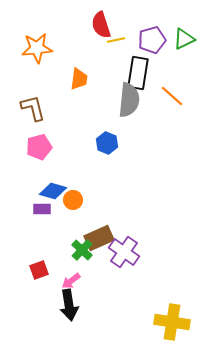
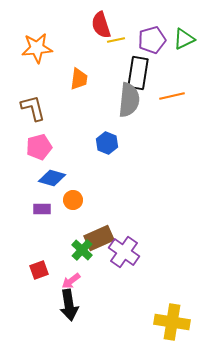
orange line: rotated 55 degrees counterclockwise
blue diamond: moved 1 px left, 13 px up
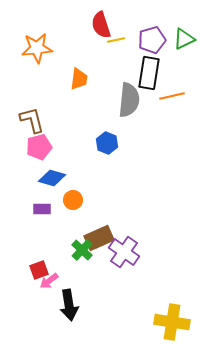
black rectangle: moved 11 px right
brown L-shape: moved 1 px left, 12 px down
pink arrow: moved 22 px left
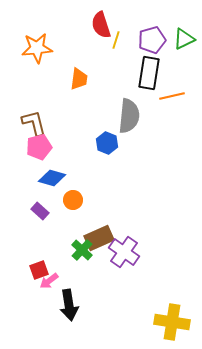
yellow line: rotated 60 degrees counterclockwise
gray semicircle: moved 16 px down
brown L-shape: moved 2 px right, 3 px down
purple rectangle: moved 2 px left, 2 px down; rotated 42 degrees clockwise
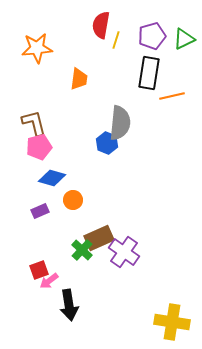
red semicircle: rotated 28 degrees clockwise
purple pentagon: moved 4 px up
gray semicircle: moved 9 px left, 7 px down
purple rectangle: rotated 66 degrees counterclockwise
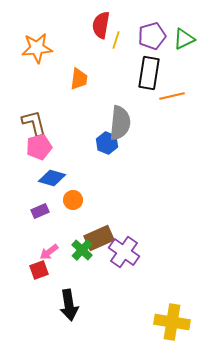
pink arrow: moved 29 px up
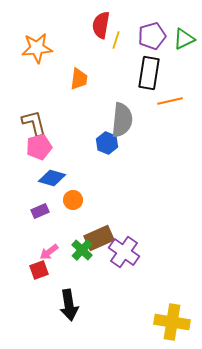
orange line: moved 2 px left, 5 px down
gray semicircle: moved 2 px right, 3 px up
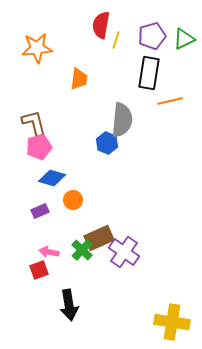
pink arrow: rotated 48 degrees clockwise
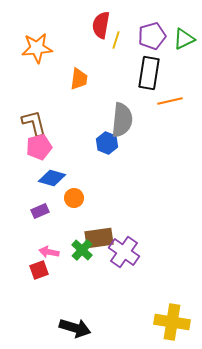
orange circle: moved 1 px right, 2 px up
brown rectangle: rotated 16 degrees clockwise
black arrow: moved 6 px right, 23 px down; rotated 64 degrees counterclockwise
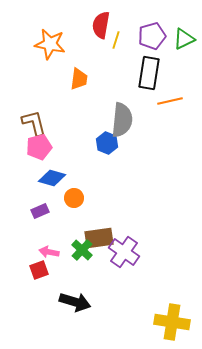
orange star: moved 13 px right, 4 px up; rotated 16 degrees clockwise
black arrow: moved 26 px up
